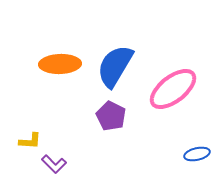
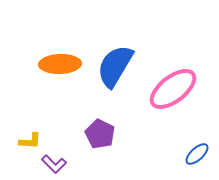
purple pentagon: moved 11 px left, 18 px down
blue ellipse: rotated 30 degrees counterclockwise
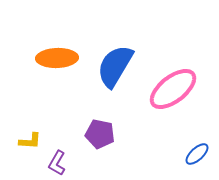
orange ellipse: moved 3 px left, 6 px up
purple pentagon: rotated 16 degrees counterclockwise
purple L-shape: moved 3 px right, 1 px up; rotated 75 degrees clockwise
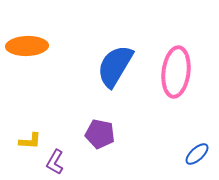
orange ellipse: moved 30 px left, 12 px up
pink ellipse: moved 3 px right, 17 px up; rotated 45 degrees counterclockwise
purple L-shape: moved 2 px left, 1 px up
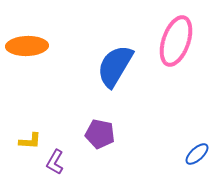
pink ellipse: moved 31 px up; rotated 12 degrees clockwise
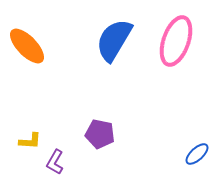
orange ellipse: rotated 48 degrees clockwise
blue semicircle: moved 1 px left, 26 px up
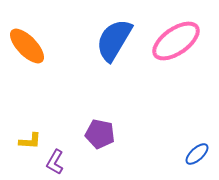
pink ellipse: rotated 36 degrees clockwise
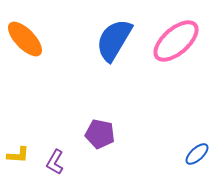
pink ellipse: rotated 6 degrees counterclockwise
orange ellipse: moved 2 px left, 7 px up
yellow L-shape: moved 12 px left, 14 px down
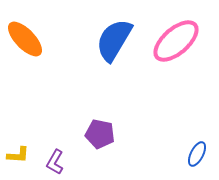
blue ellipse: rotated 20 degrees counterclockwise
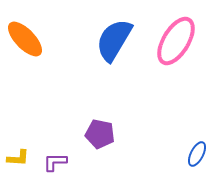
pink ellipse: rotated 18 degrees counterclockwise
yellow L-shape: moved 3 px down
purple L-shape: rotated 60 degrees clockwise
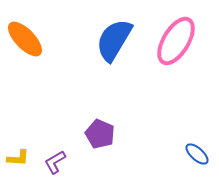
purple pentagon: rotated 12 degrees clockwise
blue ellipse: rotated 75 degrees counterclockwise
purple L-shape: rotated 30 degrees counterclockwise
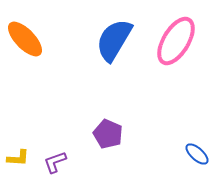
purple pentagon: moved 8 px right
purple L-shape: rotated 10 degrees clockwise
